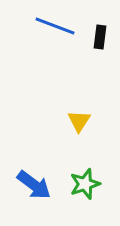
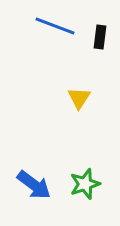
yellow triangle: moved 23 px up
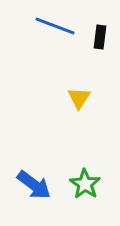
green star: rotated 20 degrees counterclockwise
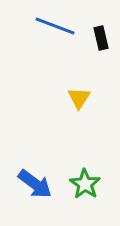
black rectangle: moved 1 px right, 1 px down; rotated 20 degrees counterclockwise
blue arrow: moved 1 px right, 1 px up
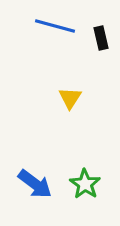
blue line: rotated 6 degrees counterclockwise
yellow triangle: moved 9 px left
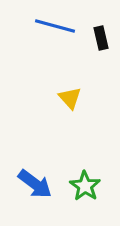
yellow triangle: rotated 15 degrees counterclockwise
green star: moved 2 px down
